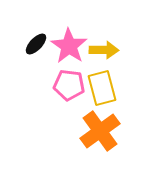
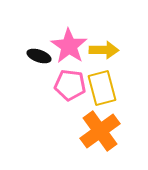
black ellipse: moved 3 px right, 12 px down; rotated 65 degrees clockwise
pink pentagon: moved 1 px right
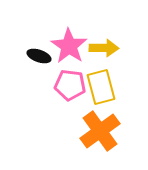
yellow arrow: moved 2 px up
yellow rectangle: moved 1 px left, 1 px up
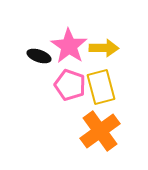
pink pentagon: rotated 12 degrees clockwise
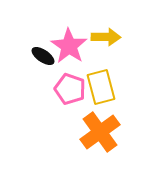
yellow arrow: moved 2 px right, 11 px up
black ellipse: moved 4 px right; rotated 15 degrees clockwise
pink pentagon: moved 4 px down
orange cross: moved 1 px down
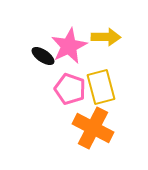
pink star: rotated 12 degrees clockwise
orange cross: moved 7 px left, 4 px up; rotated 27 degrees counterclockwise
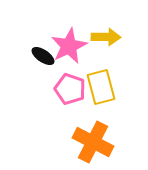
orange cross: moved 14 px down
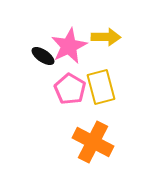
pink pentagon: rotated 12 degrees clockwise
